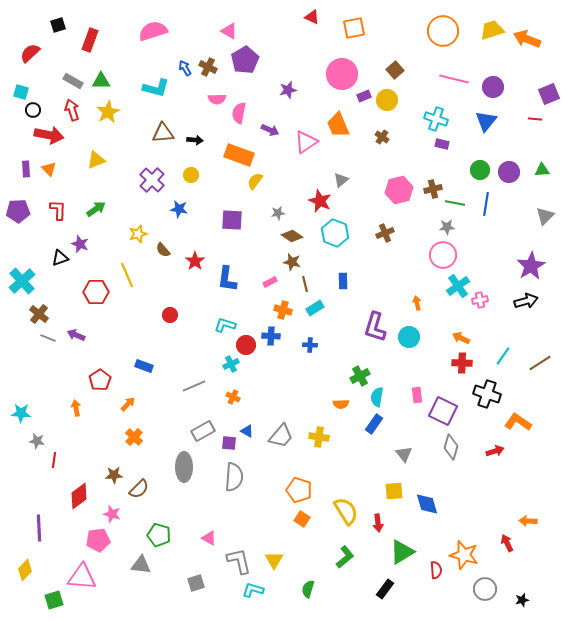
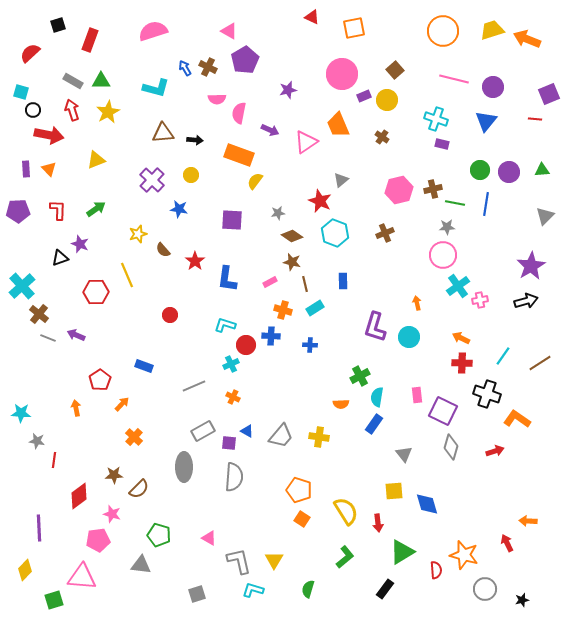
cyan cross at (22, 281): moved 5 px down
orange arrow at (128, 404): moved 6 px left
orange L-shape at (518, 422): moved 1 px left, 3 px up
gray square at (196, 583): moved 1 px right, 11 px down
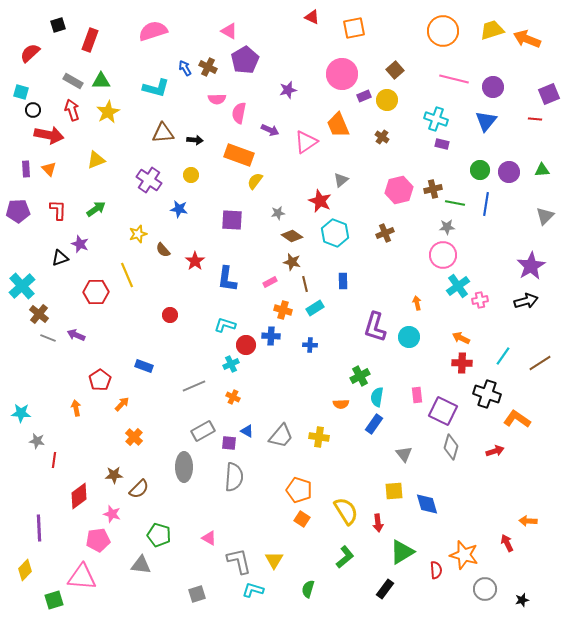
purple cross at (152, 180): moved 3 px left; rotated 10 degrees counterclockwise
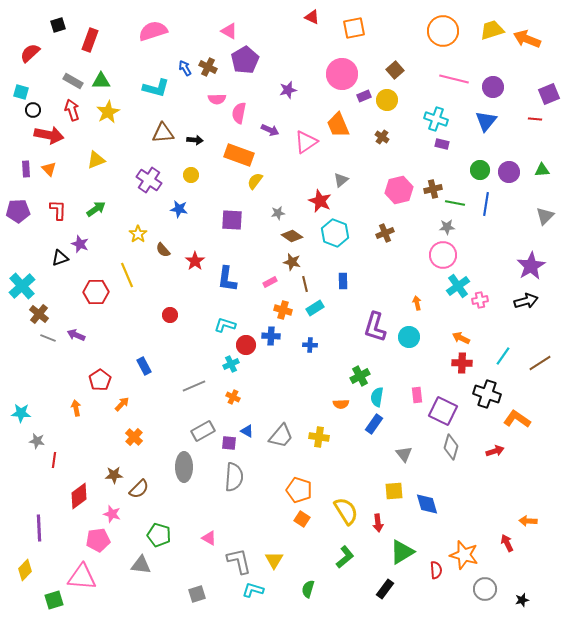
yellow star at (138, 234): rotated 18 degrees counterclockwise
blue rectangle at (144, 366): rotated 42 degrees clockwise
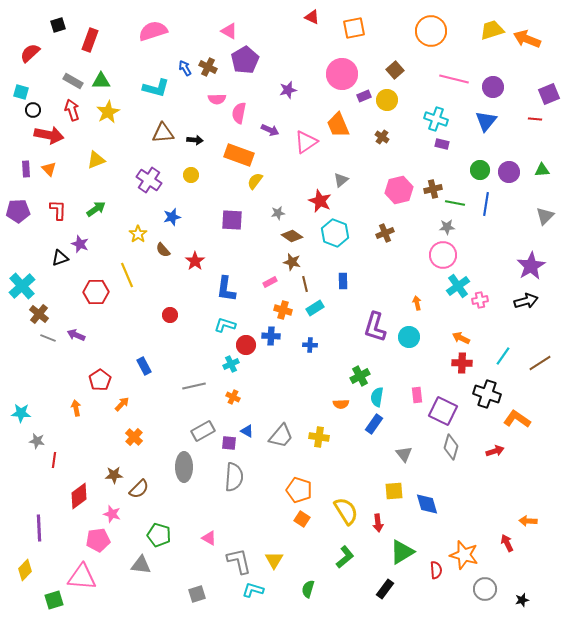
orange circle at (443, 31): moved 12 px left
blue star at (179, 209): moved 7 px left, 8 px down; rotated 24 degrees counterclockwise
blue L-shape at (227, 279): moved 1 px left, 10 px down
gray line at (194, 386): rotated 10 degrees clockwise
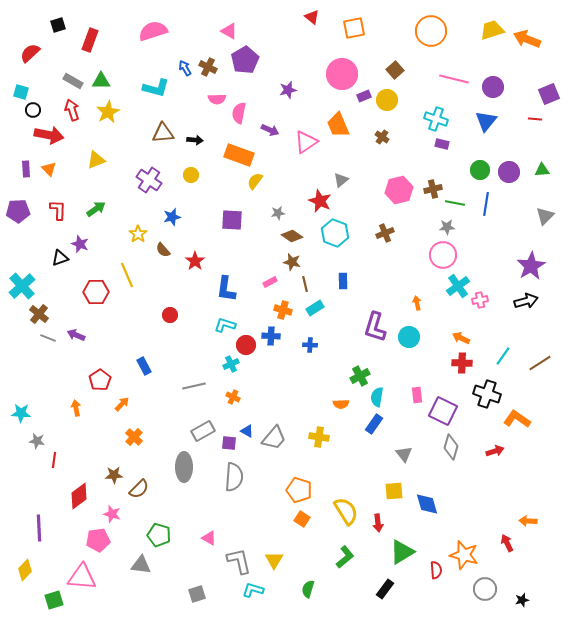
red triangle at (312, 17): rotated 14 degrees clockwise
gray trapezoid at (281, 436): moved 7 px left, 2 px down
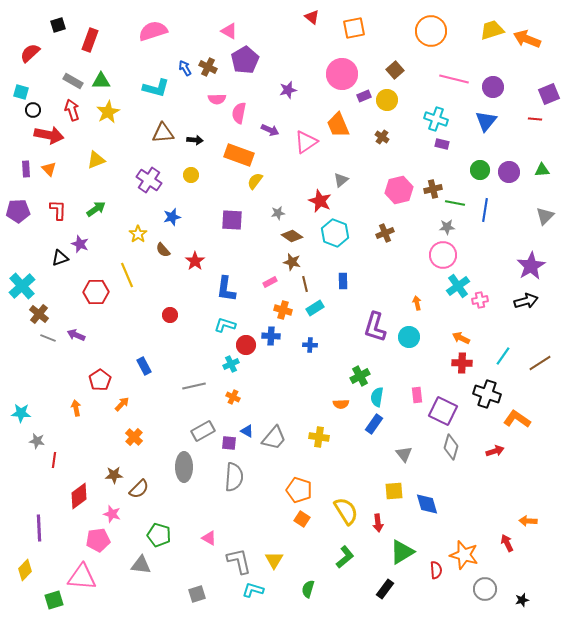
blue line at (486, 204): moved 1 px left, 6 px down
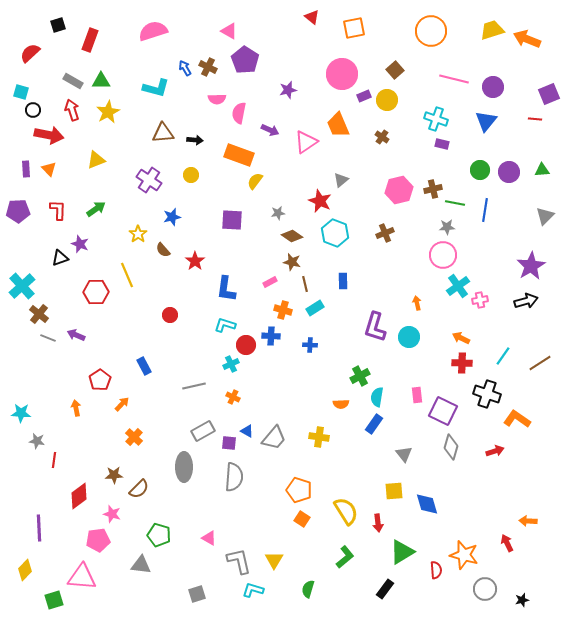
purple pentagon at (245, 60): rotated 8 degrees counterclockwise
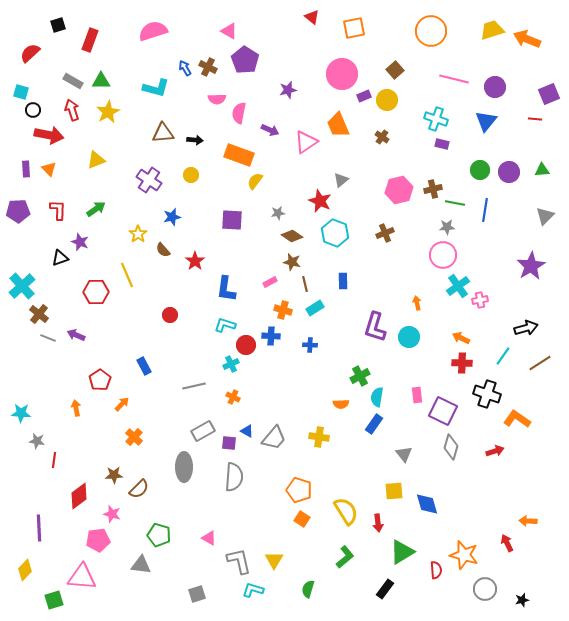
purple circle at (493, 87): moved 2 px right
purple star at (80, 244): moved 2 px up
black arrow at (526, 301): moved 27 px down
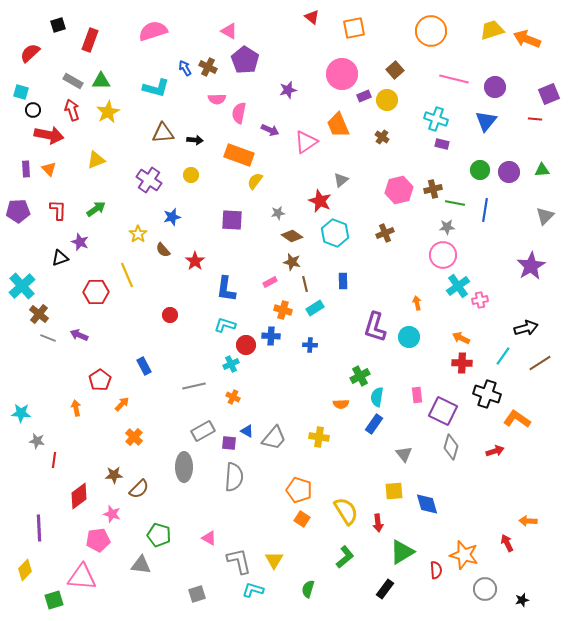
purple arrow at (76, 335): moved 3 px right
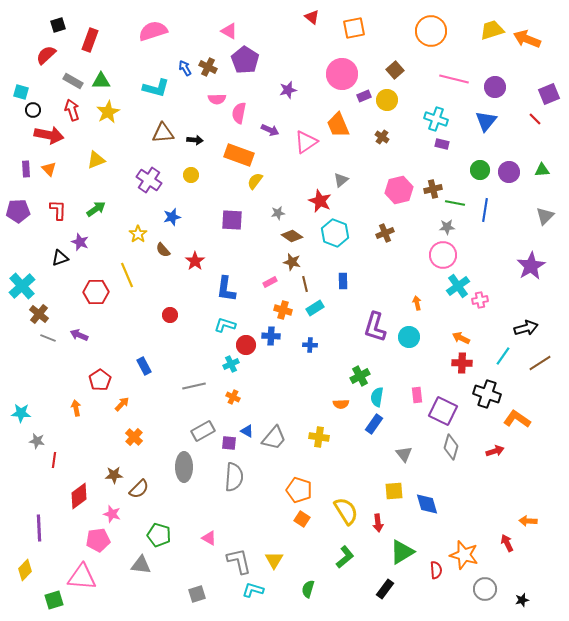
red semicircle at (30, 53): moved 16 px right, 2 px down
red line at (535, 119): rotated 40 degrees clockwise
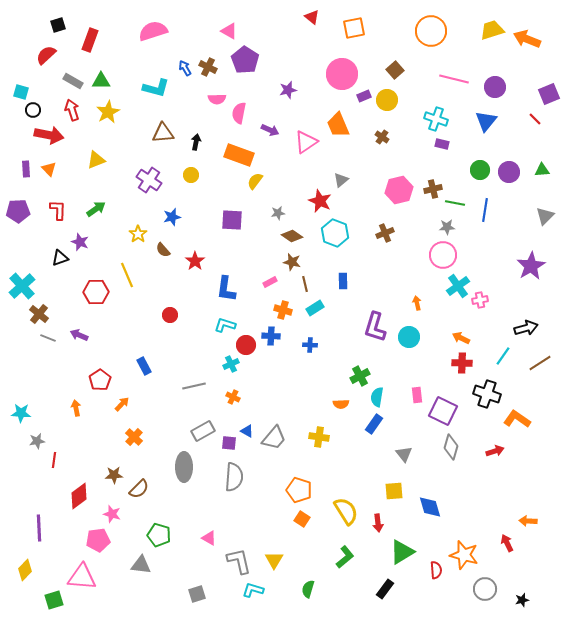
black arrow at (195, 140): moved 1 px right, 2 px down; rotated 84 degrees counterclockwise
gray star at (37, 441): rotated 21 degrees counterclockwise
blue diamond at (427, 504): moved 3 px right, 3 px down
